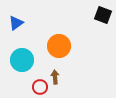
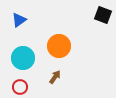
blue triangle: moved 3 px right, 3 px up
cyan circle: moved 1 px right, 2 px up
brown arrow: rotated 40 degrees clockwise
red circle: moved 20 px left
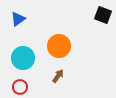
blue triangle: moved 1 px left, 1 px up
brown arrow: moved 3 px right, 1 px up
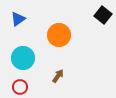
black square: rotated 18 degrees clockwise
orange circle: moved 11 px up
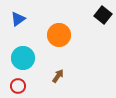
red circle: moved 2 px left, 1 px up
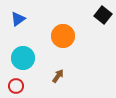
orange circle: moved 4 px right, 1 px down
red circle: moved 2 px left
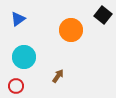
orange circle: moved 8 px right, 6 px up
cyan circle: moved 1 px right, 1 px up
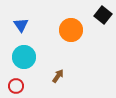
blue triangle: moved 3 px right, 6 px down; rotated 28 degrees counterclockwise
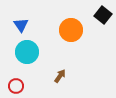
cyan circle: moved 3 px right, 5 px up
brown arrow: moved 2 px right
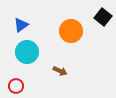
black square: moved 2 px down
blue triangle: rotated 28 degrees clockwise
orange circle: moved 1 px down
brown arrow: moved 5 px up; rotated 80 degrees clockwise
